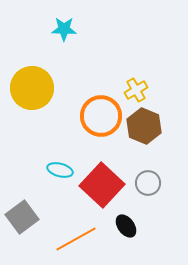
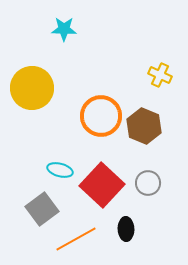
yellow cross: moved 24 px right, 15 px up; rotated 35 degrees counterclockwise
gray square: moved 20 px right, 8 px up
black ellipse: moved 3 px down; rotated 35 degrees clockwise
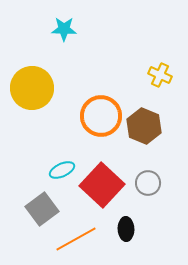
cyan ellipse: moved 2 px right; rotated 40 degrees counterclockwise
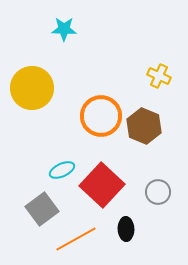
yellow cross: moved 1 px left, 1 px down
gray circle: moved 10 px right, 9 px down
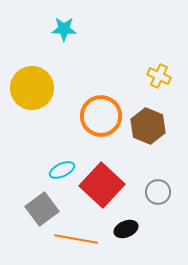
brown hexagon: moved 4 px right
black ellipse: rotated 70 degrees clockwise
orange line: rotated 39 degrees clockwise
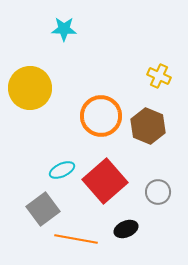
yellow circle: moved 2 px left
red square: moved 3 px right, 4 px up; rotated 6 degrees clockwise
gray square: moved 1 px right
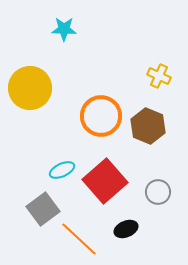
orange line: moved 3 px right; rotated 33 degrees clockwise
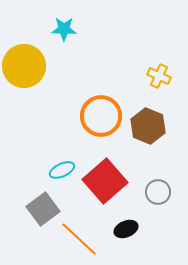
yellow circle: moved 6 px left, 22 px up
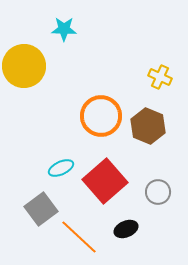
yellow cross: moved 1 px right, 1 px down
cyan ellipse: moved 1 px left, 2 px up
gray square: moved 2 px left
orange line: moved 2 px up
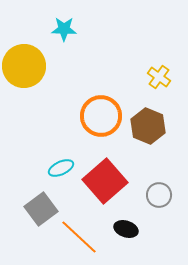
yellow cross: moved 1 px left; rotated 10 degrees clockwise
gray circle: moved 1 px right, 3 px down
black ellipse: rotated 40 degrees clockwise
